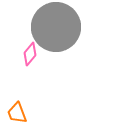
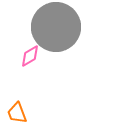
pink diamond: moved 2 px down; rotated 20 degrees clockwise
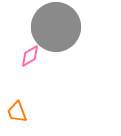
orange trapezoid: moved 1 px up
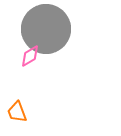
gray circle: moved 10 px left, 2 px down
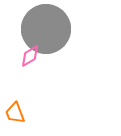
orange trapezoid: moved 2 px left, 1 px down
